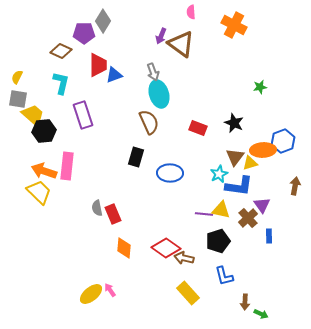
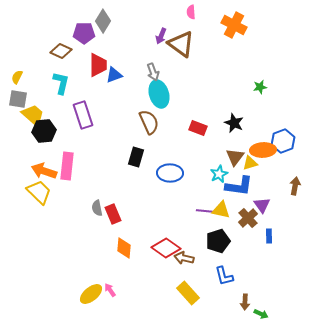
purple line at (204, 214): moved 1 px right, 3 px up
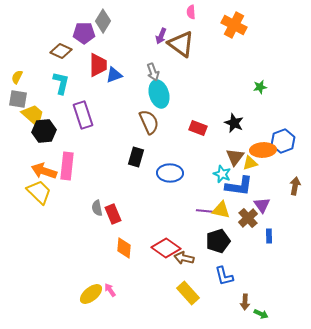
cyan star at (219, 174): moved 3 px right; rotated 24 degrees counterclockwise
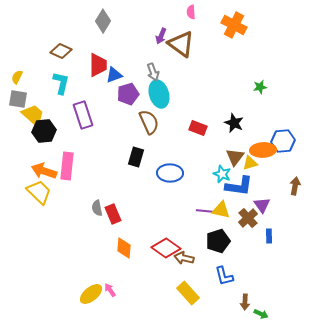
purple pentagon at (84, 33): moved 44 px right, 61 px down; rotated 15 degrees counterclockwise
blue hexagon at (283, 141): rotated 15 degrees clockwise
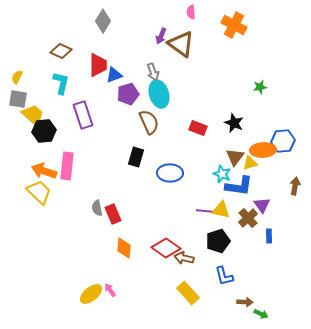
brown arrow at (245, 302): rotated 91 degrees counterclockwise
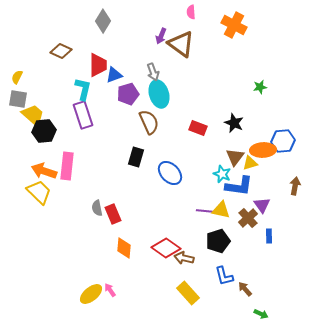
cyan L-shape at (61, 83): moved 22 px right, 6 px down
blue ellipse at (170, 173): rotated 45 degrees clockwise
brown arrow at (245, 302): moved 13 px up; rotated 133 degrees counterclockwise
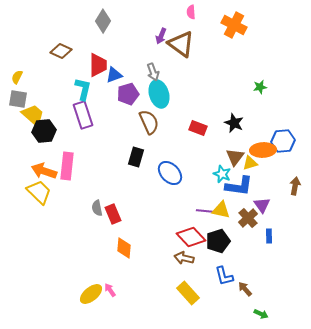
red diamond at (166, 248): moved 25 px right, 11 px up; rotated 12 degrees clockwise
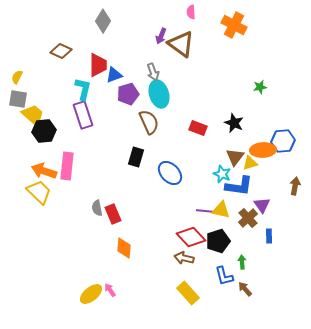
green arrow at (261, 314): moved 19 px left, 52 px up; rotated 120 degrees counterclockwise
